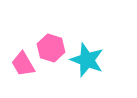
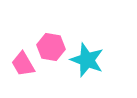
pink hexagon: moved 1 px up; rotated 8 degrees counterclockwise
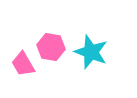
cyan star: moved 4 px right, 8 px up
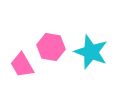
pink trapezoid: moved 1 px left, 1 px down
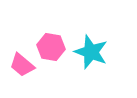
pink trapezoid: rotated 20 degrees counterclockwise
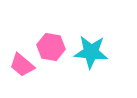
cyan star: rotated 16 degrees counterclockwise
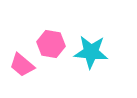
pink hexagon: moved 3 px up
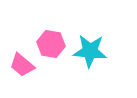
cyan star: moved 1 px left, 1 px up
